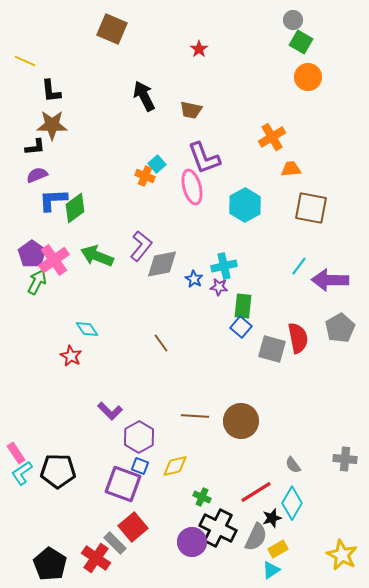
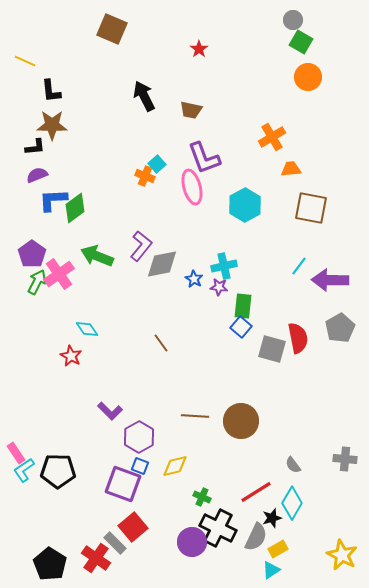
pink cross at (54, 260): moved 5 px right, 14 px down
cyan L-shape at (22, 473): moved 2 px right, 3 px up
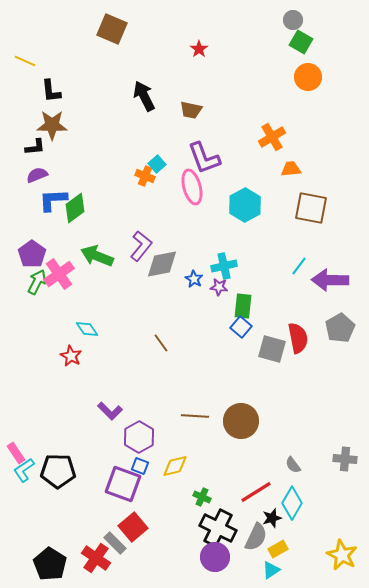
purple circle at (192, 542): moved 23 px right, 15 px down
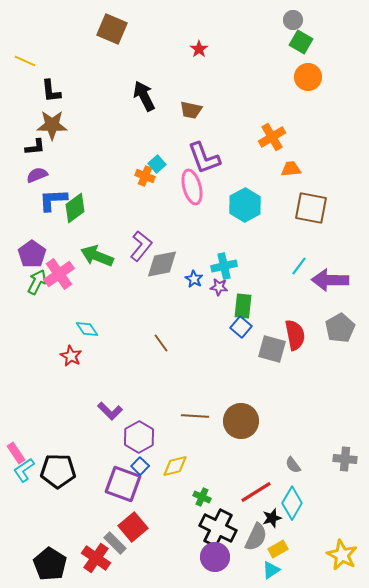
red semicircle at (298, 338): moved 3 px left, 3 px up
blue square at (140, 466): rotated 24 degrees clockwise
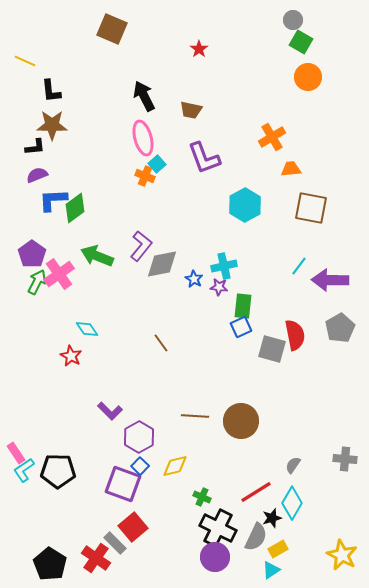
pink ellipse at (192, 187): moved 49 px left, 49 px up
blue square at (241, 327): rotated 25 degrees clockwise
gray semicircle at (293, 465): rotated 72 degrees clockwise
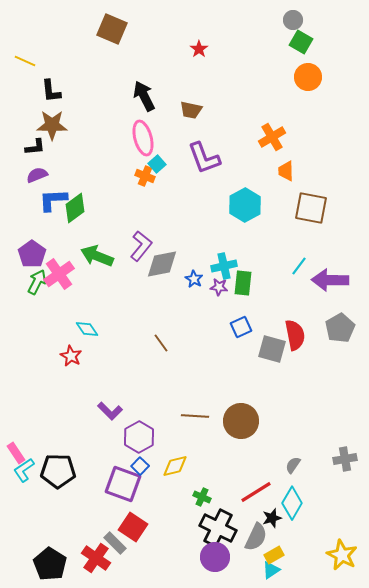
orange trapezoid at (291, 169): moved 5 px left, 2 px down; rotated 85 degrees counterclockwise
green rectangle at (243, 306): moved 23 px up
gray cross at (345, 459): rotated 15 degrees counterclockwise
red square at (133, 527): rotated 16 degrees counterclockwise
yellow rectangle at (278, 549): moved 4 px left, 6 px down
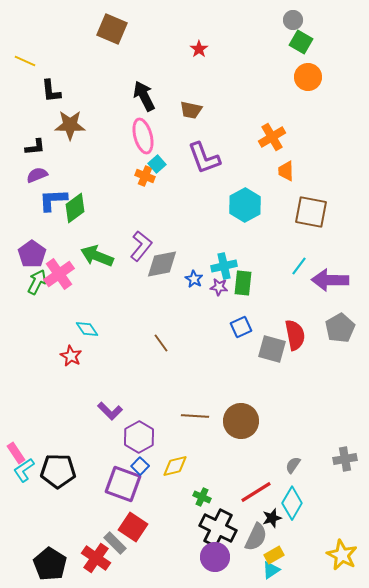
brown star at (52, 125): moved 18 px right
pink ellipse at (143, 138): moved 2 px up
brown square at (311, 208): moved 4 px down
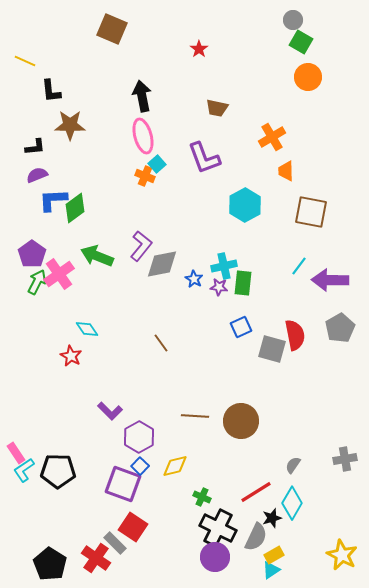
black arrow at (144, 96): moved 2 px left; rotated 16 degrees clockwise
brown trapezoid at (191, 110): moved 26 px right, 2 px up
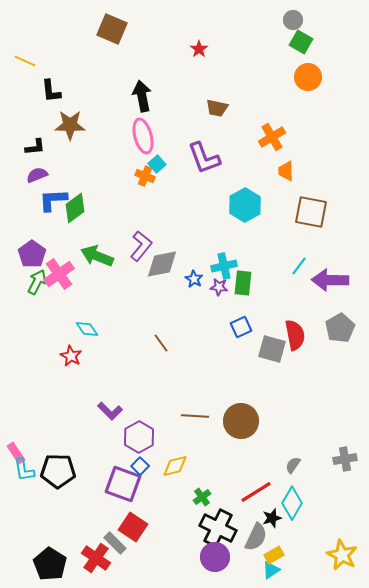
cyan L-shape at (24, 470): rotated 65 degrees counterclockwise
green cross at (202, 497): rotated 30 degrees clockwise
